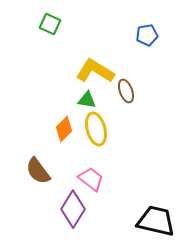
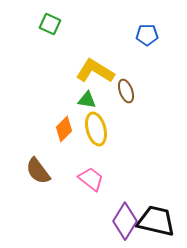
blue pentagon: rotated 10 degrees clockwise
purple diamond: moved 52 px right, 12 px down
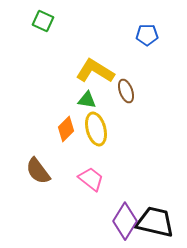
green square: moved 7 px left, 3 px up
orange diamond: moved 2 px right
black trapezoid: moved 1 px left, 1 px down
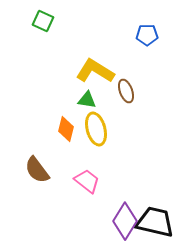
orange diamond: rotated 30 degrees counterclockwise
brown semicircle: moved 1 px left, 1 px up
pink trapezoid: moved 4 px left, 2 px down
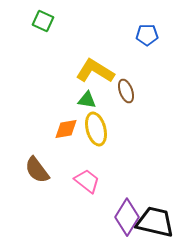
orange diamond: rotated 65 degrees clockwise
purple diamond: moved 2 px right, 4 px up
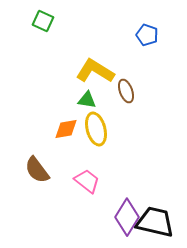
blue pentagon: rotated 20 degrees clockwise
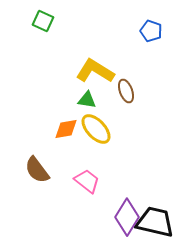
blue pentagon: moved 4 px right, 4 px up
yellow ellipse: rotated 28 degrees counterclockwise
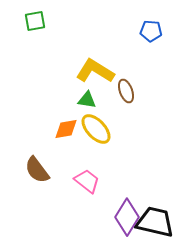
green square: moved 8 px left; rotated 35 degrees counterclockwise
blue pentagon: rotated 15 degrees counterclockwise
